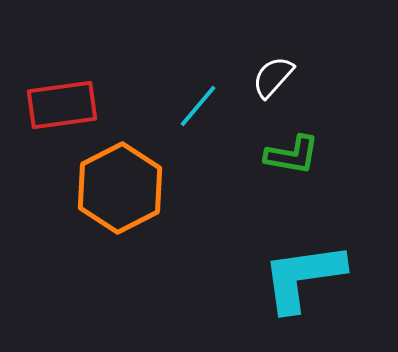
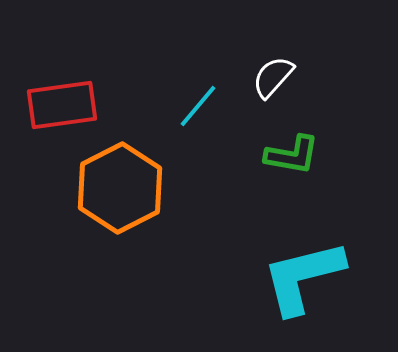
cyan L-shape: rotated 6 degrees counterclockwise
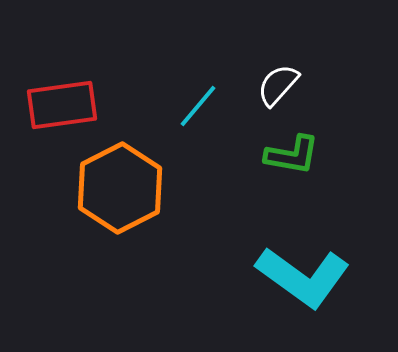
white semicircle: moved 5 px right, 8 px down
cyan L-shape: rotated 130 degrees counterclockwise
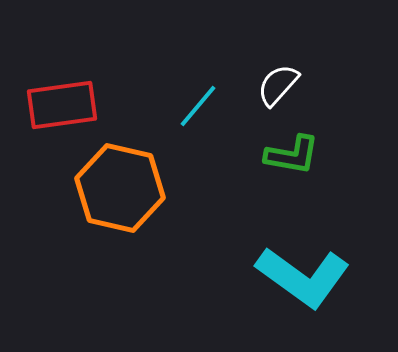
orange hexagon: rotated 20 degrees counterclockwise
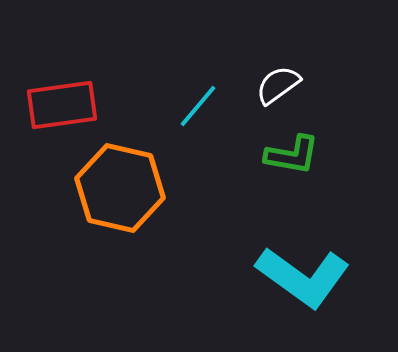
white semicircle: rotated 12 degrees clockwise
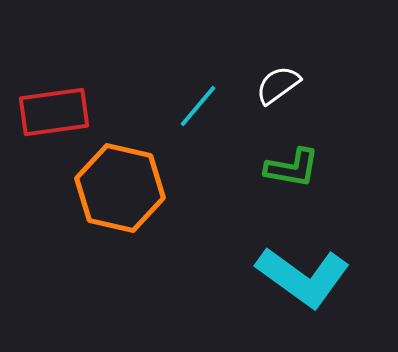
red rectangle: moved 8 px left, 7 px down
green L-shape: moved 13 px down
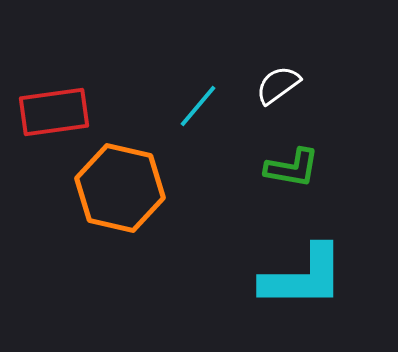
cyan L-shape: rotated 36 degrees counterclockwise
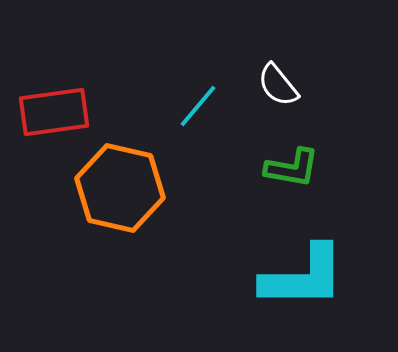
white semicircle: rotated 93 degrees counterclockwise
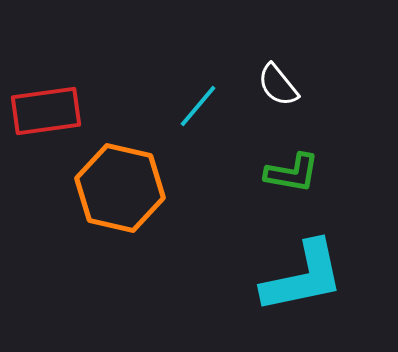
red rectangle: moved 8 px left, 1 px up
green L-shape: moved 5 px down
cyan L-shape: rotated 12 degrees counterclockwise
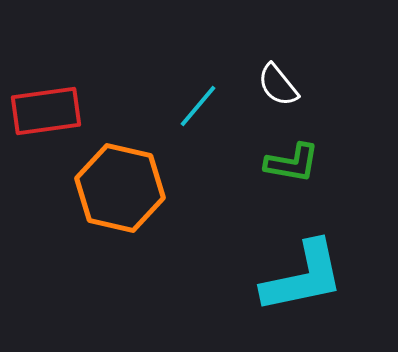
green L-shape: moved 10 px up
